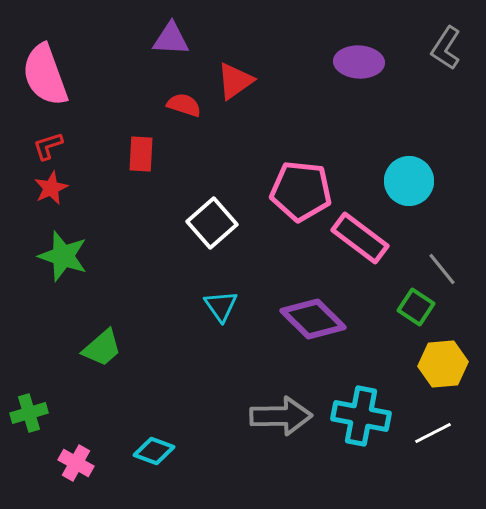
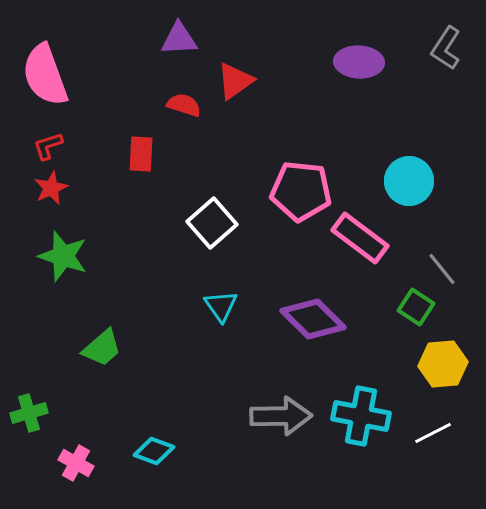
purple triangle: moved 8 px right; rotated 6 degrees counterclockwise
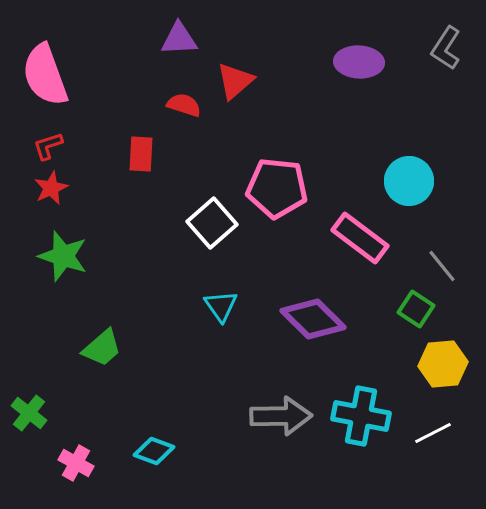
red triangle: rotated 6 degrees counterclockwise
pink pentagon: moved 24 px left, 3 px up
gray line: moved 3 px up
green square: moved 2 px down
green cross: rotated 36 degrees counterclockwise
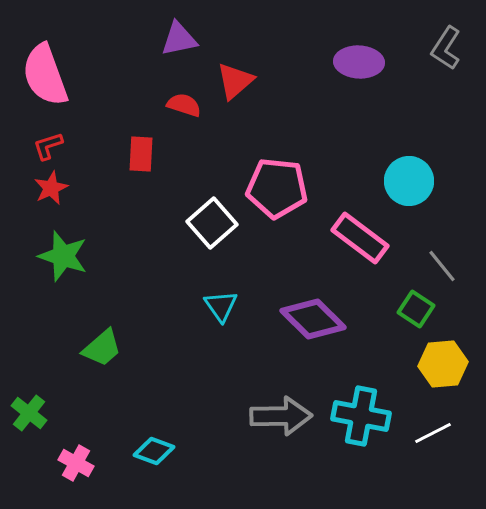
purple triangle: rotated 9 degrees counterclockwise
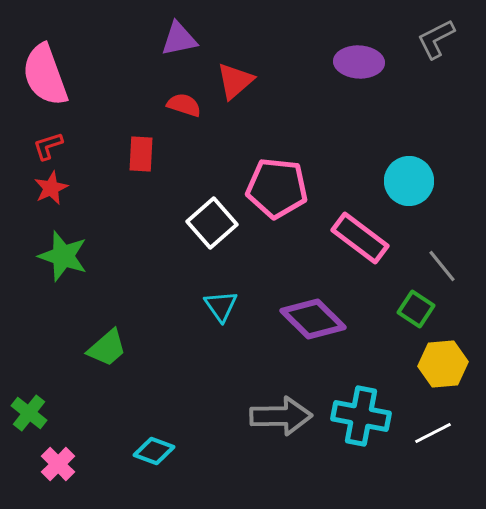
gray L-shape: moved 10 px left, 9 px up; rotated 30 degrees clockwise
green trapezoid: moved 5 px right
pink cross: moved 18 px left, 1 px down; rotated 16 degrees clockwise
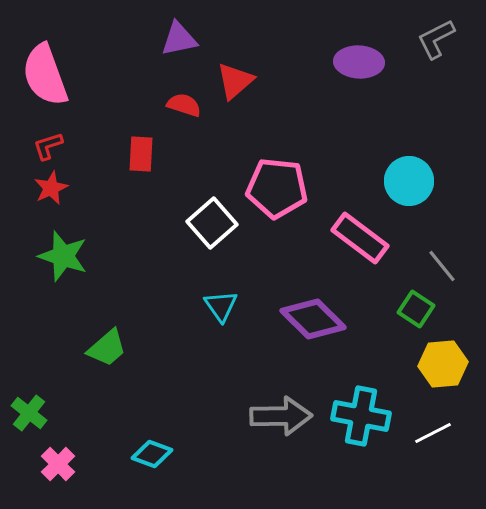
cyan diamond: moved 2 px left, 3 px down
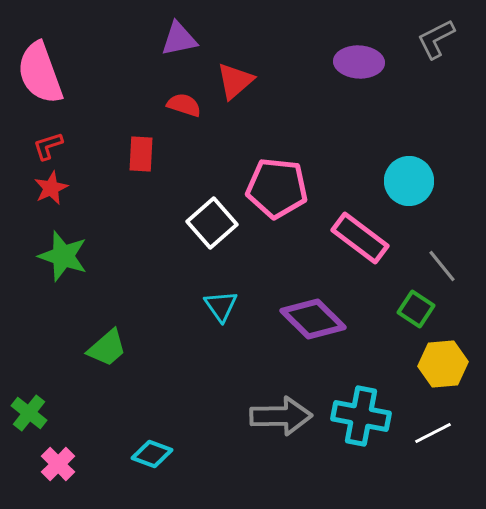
pink semicircle: moved 5 px left, 2 px up
